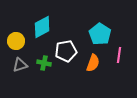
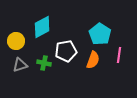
orange semicircle: moved 3 px up
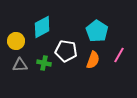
cyan pentagon: moved 3 px left, 3 px up
white pentagon: rotated 20 degrees clockwise
pink line: rotated 21 degrees clockwise
gray triangle: rotated 14 degrees clockwise
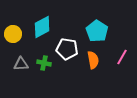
yellow circle: moved 3 px left, 7 px up
white pentagon: moved 1 px right, 2 px up
pink line: moved 3 px right, 2 px down
orange semicircle: rotated 30 degrees counterclockwise
gray triangle: moved 1 px right, 1 px up
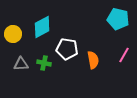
cyan pentagon: moved 21 px right, 12 px up; rotated 20 degrees counterclockwise
pink line: moved 2 px right, 2 px up
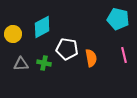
pink line: rotated 42 degrees counterclockwise
orange semicircle: moved 2 px left, 2 px up
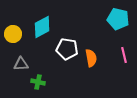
green cross: moved 6 px left, 19 px down
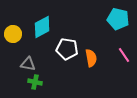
pink line: rotated 21 degrees counterclockwise
gray triangle: moved 7 px right; rotated 14 degrees clockwise
green cross: moved 3 px left
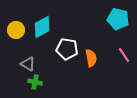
yellow circle: moved 3 px right, 4 px up
gray triangle: rotated 21 degrees clockwise
